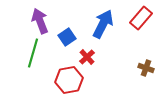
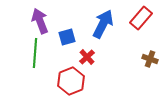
blue square: rotated 18 degrees clockwise
green line: moved 2 px right; rotated 12 degrees counterclockwise
brown cross: moved 4 px right, 9 px up
red hexagon: moved 2 px right, 1 px down; rotated 12 degrees counterclockwise
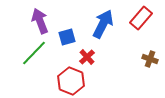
green line: moved 1 px left; rotated 40 degrees clockwise
red hexagon: rotated 16 degrees counterclockwise
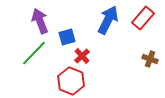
red rectangle: moved 2 px right
blue arrow: moved 5 px right, 4 px up
red cross: moved 5 px left, 1 px up
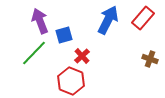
blue square: moved 3 px left, 2 px up
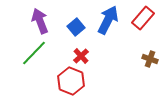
blue square: moved 12 px right, 8 px up; rotated 24 degrees counterclockwise
red cross: moved 1 px left
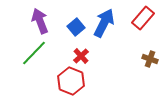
blue arrow: moved 4 px left, 3 px down
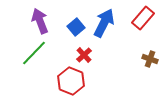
red cross: moved 3 px right, 1 px up
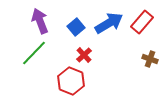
red rectangle: moved 1 px left, 4 px down
blue arrow: moved 5 px right; rotated 32 degrees clockwise
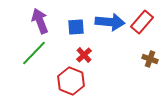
blue arrow: moved 1 px right, 1 px up; rotated 36 degrees clockwise
blue square: rotated 36 degrees clockwise
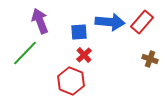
blue square: moved 3 px right, 5 px down
green line: moved 9 px left
